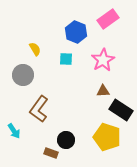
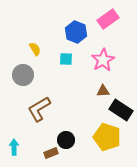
brown L-shape: rotated 24 degrees clockwise
cyan arrow: moved 16 px down; rotated 147 degrees counterclockwise
brown rectangle: rotated 40 degrees counterclockwise
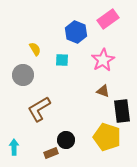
cyan square: moved 4 px left, 1 px down
brown triangle: rotated 24 degrees clockwise
black rectangle: moved 1 px right, 1 px down; rotated 50 degrees clockwise
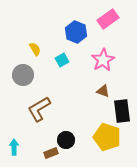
cyan square: rotated 32 degrees counterclockwise
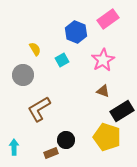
black rectangle: rotated 65 degrees clockwise
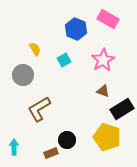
pink rectangle: rotated 65 degrees clockwise
blue hexagon: moved 3 px up
cyan square: moved 2 px right
black rectangle: moved 2 px up
black circle: moved 1 px right
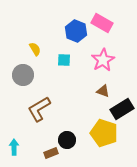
pink rectangle: moved 6 px left, 4 px down
blue hexagon: moved 2 px down
cyan square: rotated 32 degrees clockwise
yellow pentagon: moved 3 px left, 4 px up
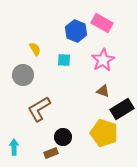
black circle: moved 4 px left, 3 px up
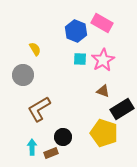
cyan square: moved 16 px right, 1 px up
cyan arrow: moved 18 px right
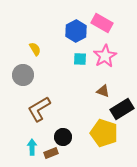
blue hexagon: rotated 10 degrees clockwise
pink star: moved 2 px right, 4 px up
